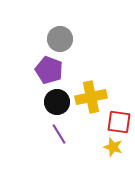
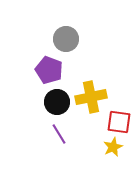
gray circle: moved 6 px right
yellow star: rotated 30 degrees clockwise
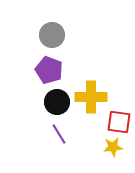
gray circle: moved 14 px left, 4 px up
yellow cross: rotated 12 degrees clockwise
yellow star: rotated 18 degrees clockwise
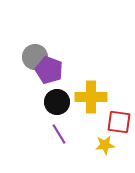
gray circle: moved 17 px left, 22 px down
yellow star: moved 8 px left, 2 px up
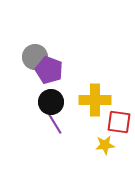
yellow cross: moved 4 px right, 3 px down
black circle: moved 6 px left
purple line: moved 4 px left, 10 px up
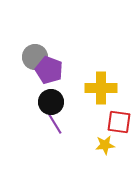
yellow cross: moved 6 px right, 12 px up
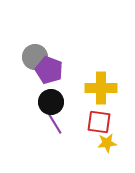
red square: moved 20 px left
yellow star: moved 2 px right, 2 px up
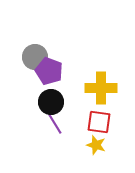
purple pentagon: moved 1 px down
yellow star: moved 11 px left, 2 px down; rotated 24 degrees clockwise
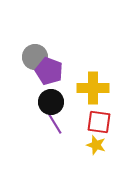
yellow cross: moved 8 px left
